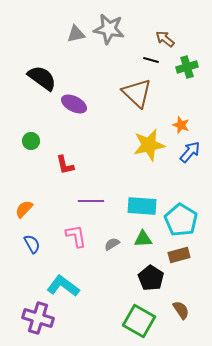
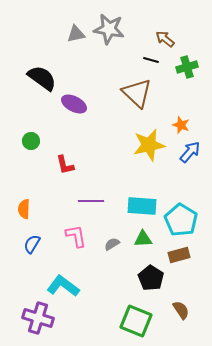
orange semicircle: rotated 42 degrees counterclockwise
blue semicircle: rotated 120 degrees counterclockwise
green square: moved 3 px left; rotated 8 degrees counterclockwise
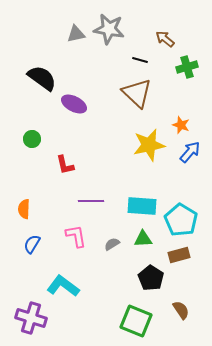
black line: moved 11 px left
green circle: moved 1 px right, 2 px up
purple cross: moved 7 px left
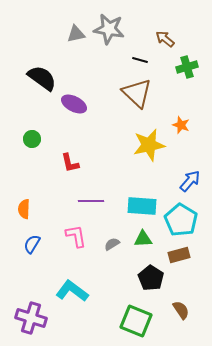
blue arrow: moved 29 px down
red L-shape: moved 5 px right, 2 px up
cyan L-shape: moved 9 px right, 5 px down
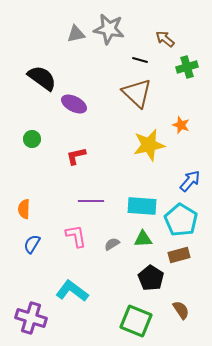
red L-shape: moved 6 px right, 7 px up; rotated 90 degrees clockwise
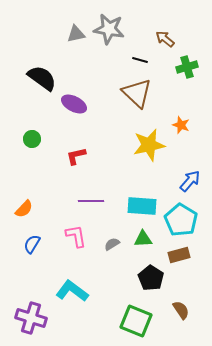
orange semicircle: rotated 138 degrees counterclockwise
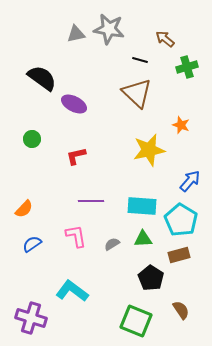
yellow star: moved 5 px down
blue semicircle: rotated 24 degrees clockwise
